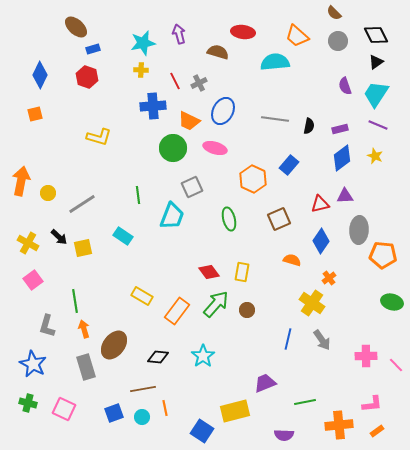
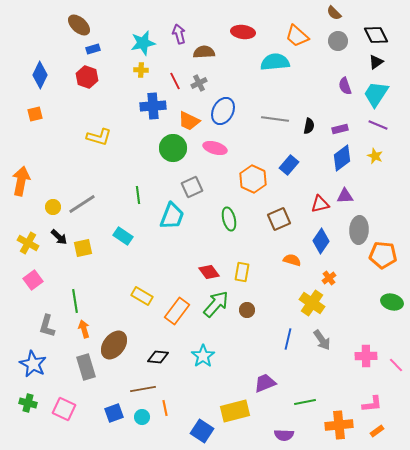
brown ellipse at (76, 27): moved 3 px right, 2 px up
brown semicircle at (218, 52): moved 14 px left; rotated 20 degrees counterclockwise
yellow circle at (48, 193): moved 5 px right, 14 px down
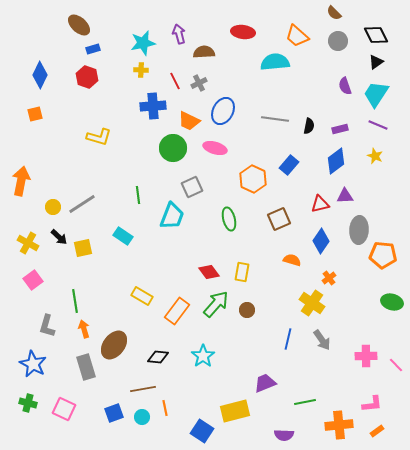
blue diamond at (342, 158): moved 6 px left, 3 px down
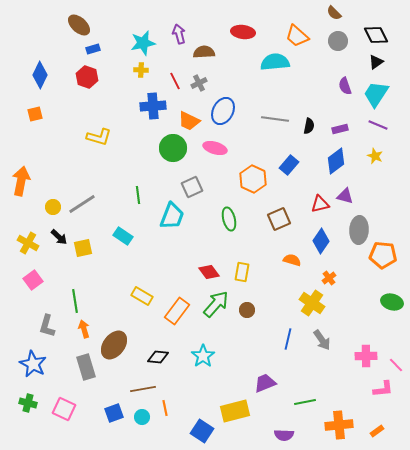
purple triangle at (345, 196): rotated 18 degrees clockwise
pink L-shape at (372, 404): moved 11 px right, 15 px up
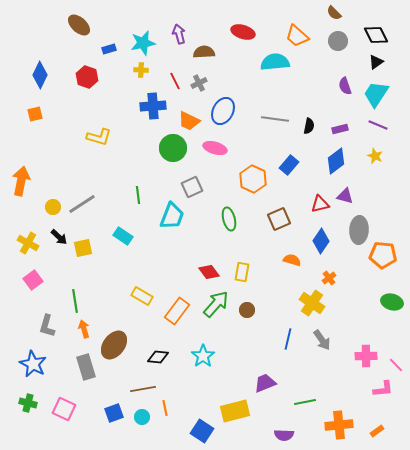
red ellipse at (243, 32): rotated 10 degrees clockwise
blue rectangle at (93, 49): moved 16 px right
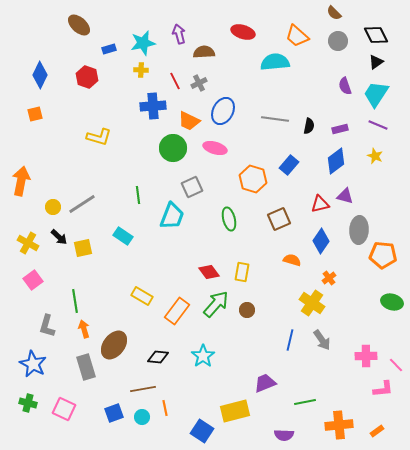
orange hexagon at (253, 179): rotated 8 degrees counterclockwise
blue line at (288, 339): moved 2 px right, 1 px down
